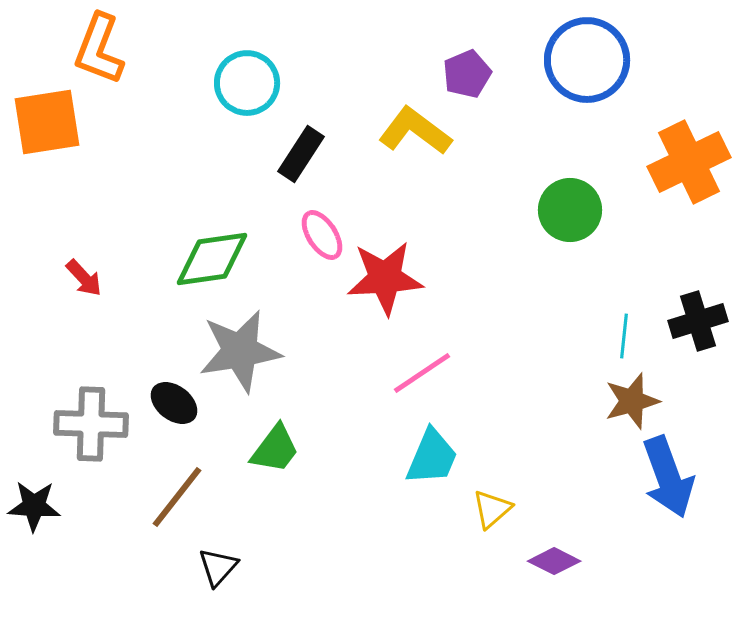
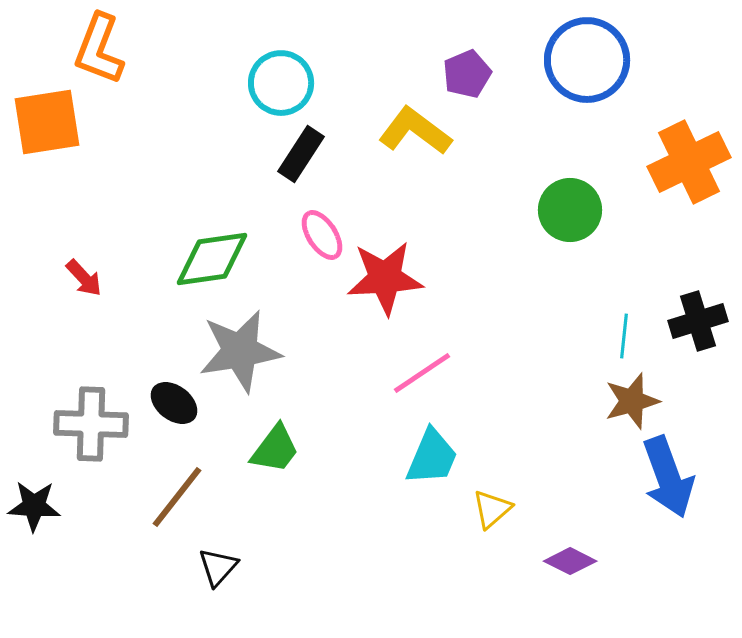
cyan circle: moved 34 px right
purple diamond: moved 16 px right
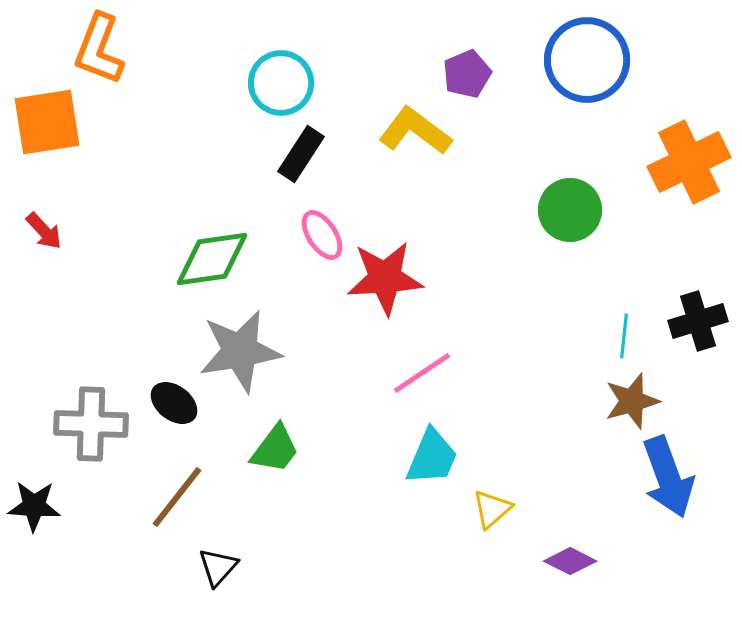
red arrow: moved 40 px left, 47 px up
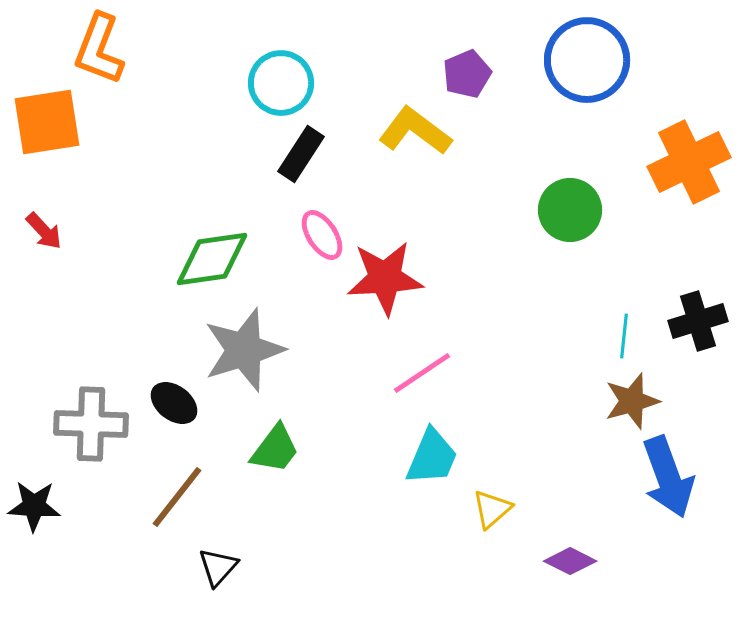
gray star: moved 4 px right, 1 px up; rotated 8 degrees counterclockwise
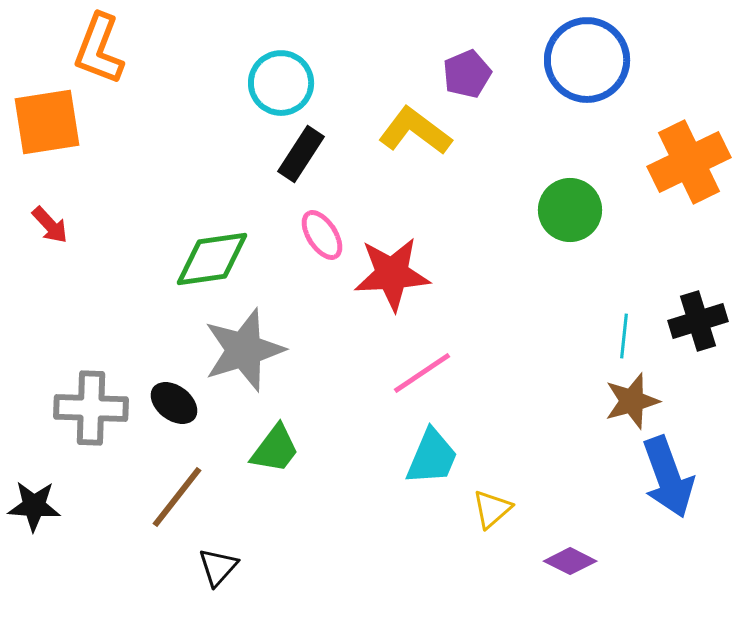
red arrow: moved 6 px right, 6 px up
red star: moved 7 px right, 4 px up
gray cross: moved 16 px up
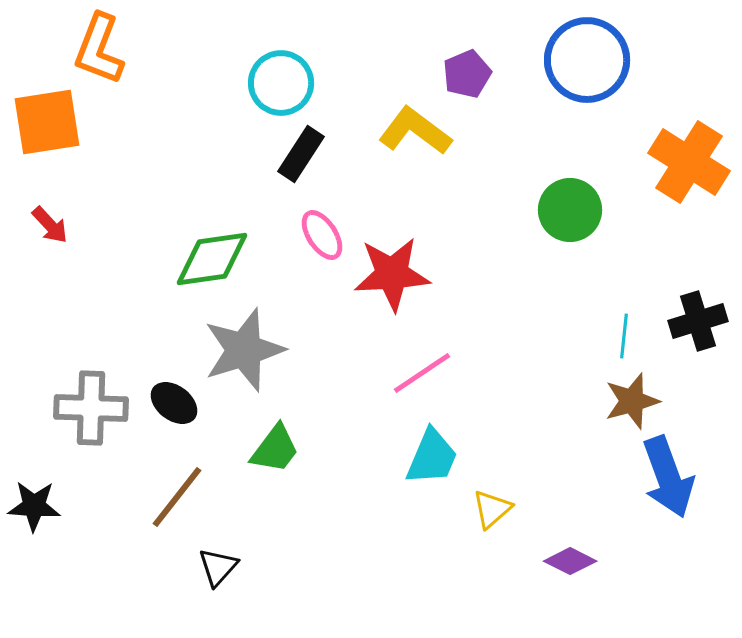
orange cross: rotated 32 degrees counterclockwise
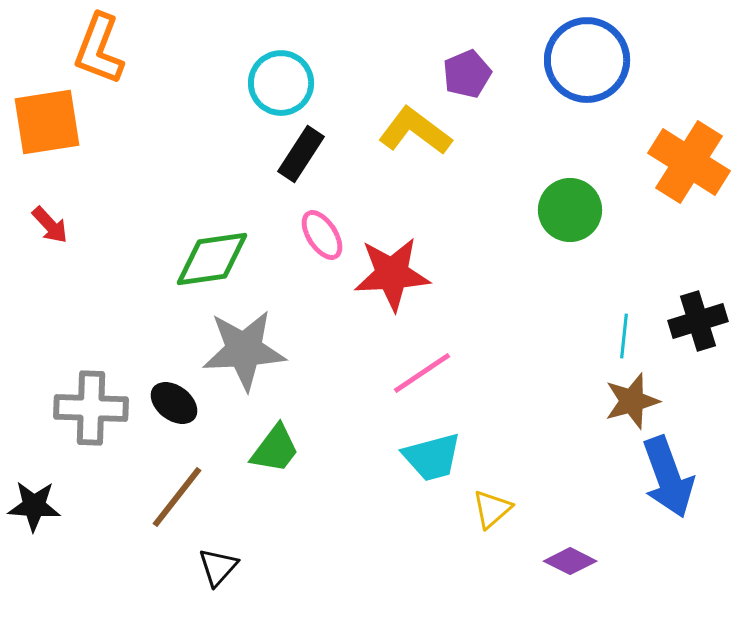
gray star: rotated 14 degrees clockwise
cyan trapezoid: rotated 52 degrees clockwise
